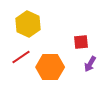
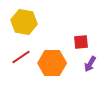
yellow hexagon: moved 4 px left, 2 px up; rotated 15 degrees counterclockwise
orange hexagon: moved 2 px right, 4 px up
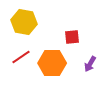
red square: moved 9 px left, 5 px up
